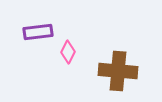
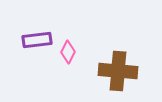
purple rectangle: moved 1 px left, 8 px down
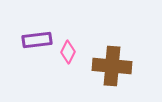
brown cross: moved 6 px left, 5 px up
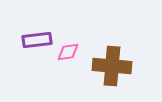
pink diamond: rotated 55 degrees clockwise
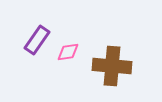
purple rectangle: rotated 48 degrees counterclockwise
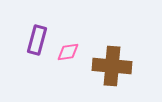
purple rectangle: rotated 20 degrees counterclockwise
